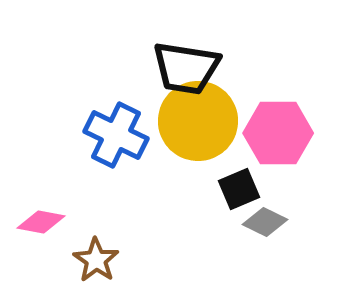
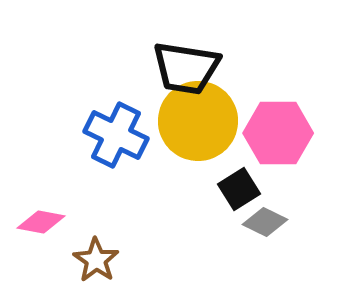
black square: rotated 9 degrees counterclockwise
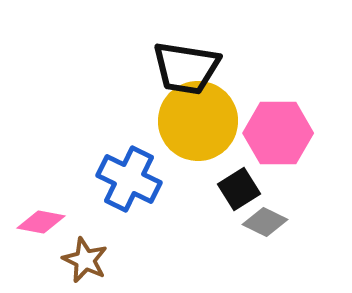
blue cross: moved 13 px right, 44 px down
brown star: moved 11 px left; rotated 9 degrees counterclockwise
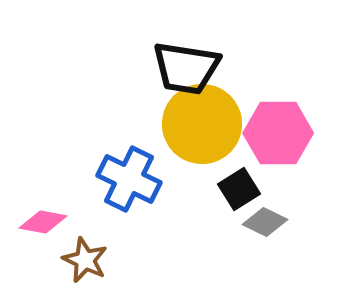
yellow circle: moved 4 px right, 3 px down
pink diamond: moved 2 px right
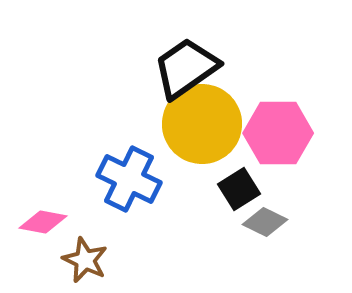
black trapezoid: rotated 136 degrees clockwise
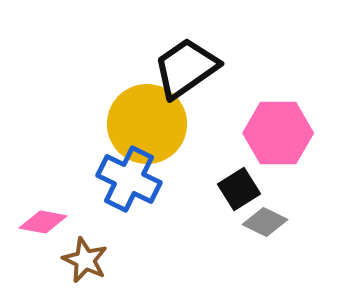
yellow circle: moved 55 px left
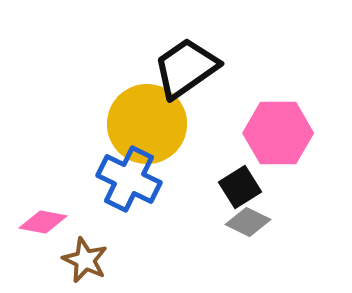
black square: moved 1 px right, 2 px up
gray diamond: moved 17 px left
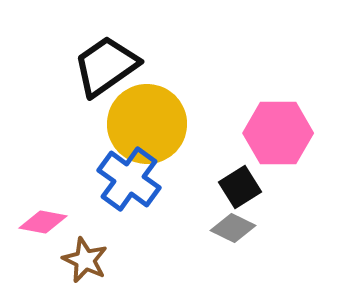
black trapezoid: moved 80 px left, 2 px up
blue cross: rotated 10 degrees clockwise
gray diamond: moved 15 px left, 6 px down
